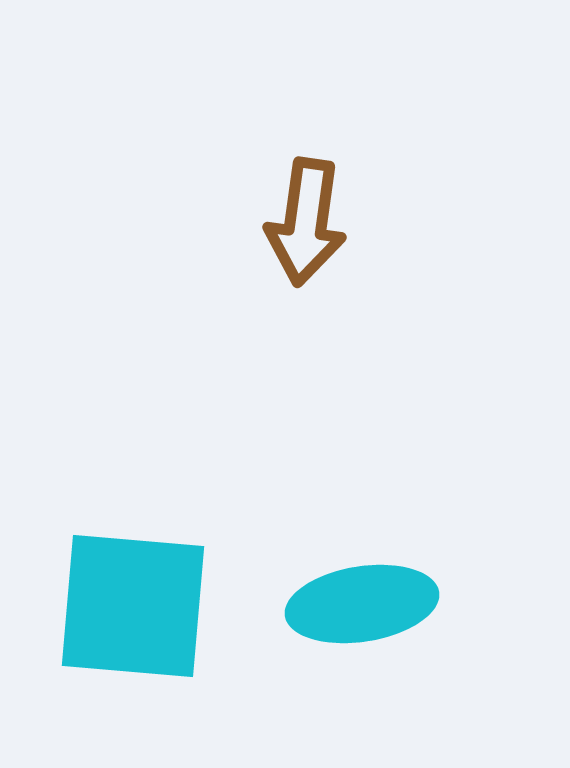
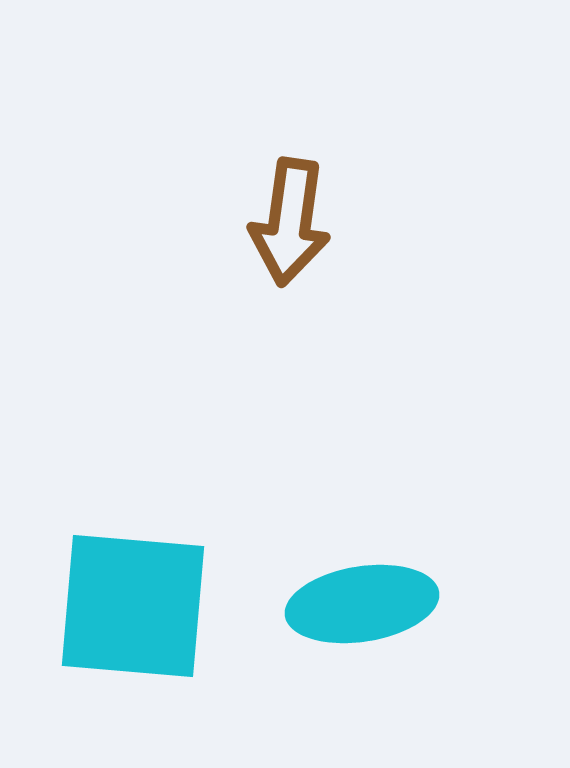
brown arrow: moved 16 px left
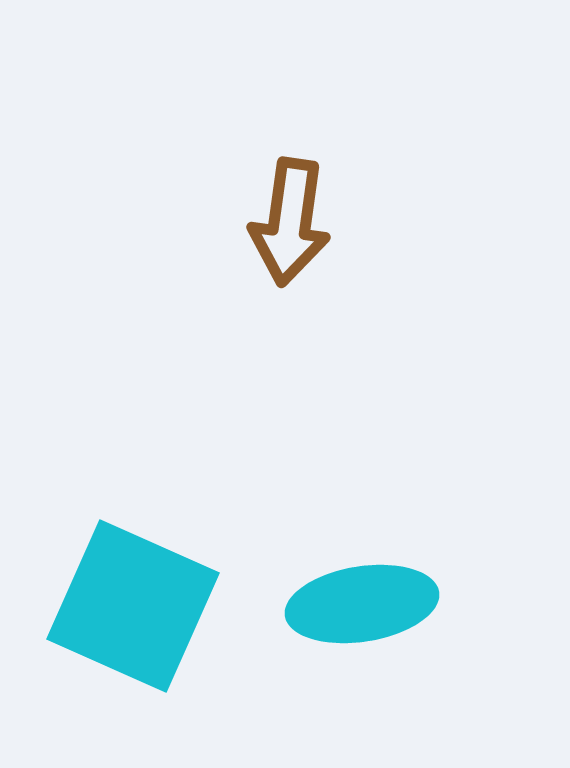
cyan square: rotated 19 degrees clockwise
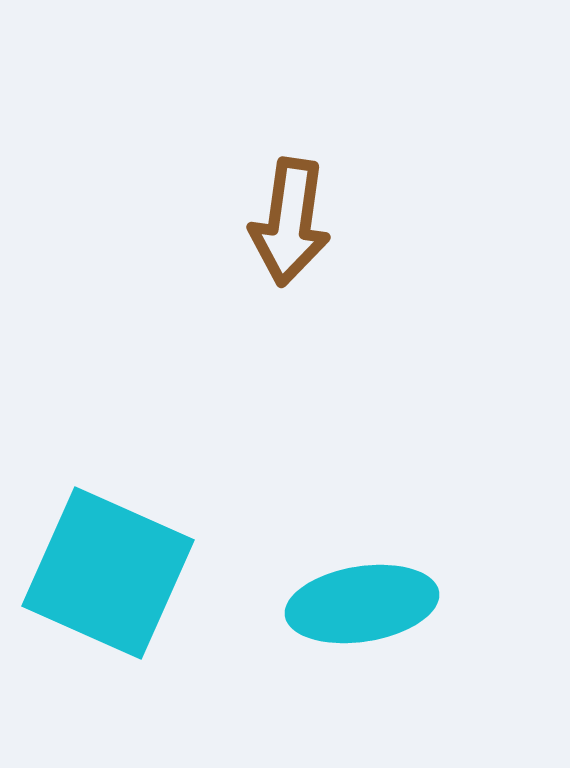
cyan square: moved 25 px left, 33 px up
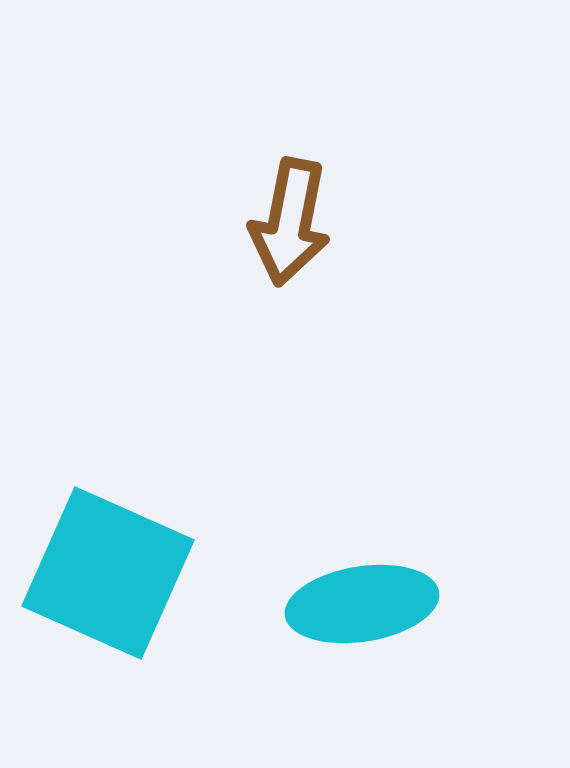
brown arrow: rotated 3 degrees clockwise
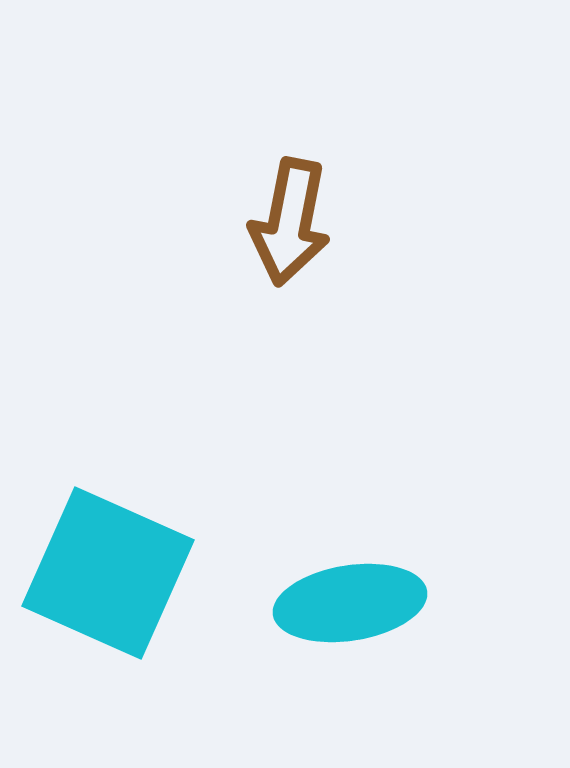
cyan ellipse: moved 12 px left, 1 px up
